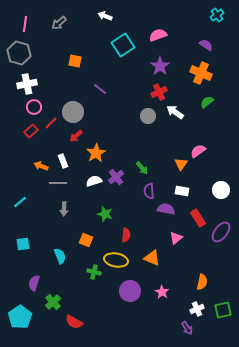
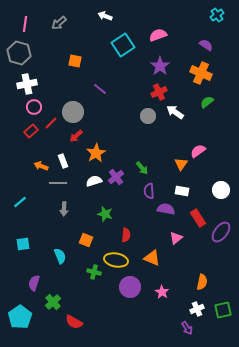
purple circle at (130, 291): moved 4 px up
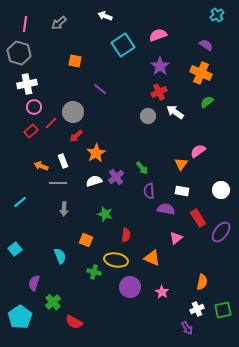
cyan square at (23, 244): moved 8 px left, 5 px down; rotated 32 degrees counterclockwise
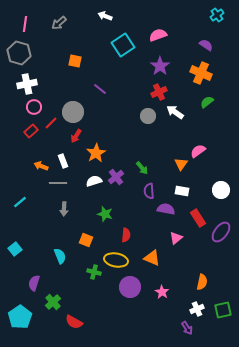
red arrow at (76, 136): rotated 16 degrees counterclockwise
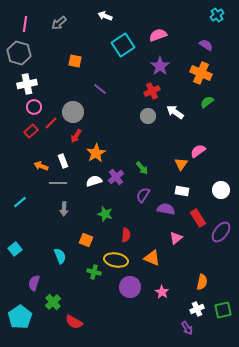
red cross at (159, 92): moved 7 px left, 1 px up
purple semicircle at (149, 191): moved 6 px left, 4 px down; rotated 35 degrees clockwise
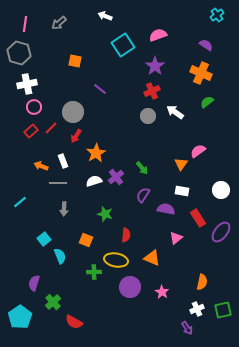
purple star at (160, 66): moved 5 px left
red line at (51, 123): moved 5 px down
cyan square at (15, 249): moved 29 px right, 10 px up
green cross at (94, 272): rotated 16 degrees counterclockwise
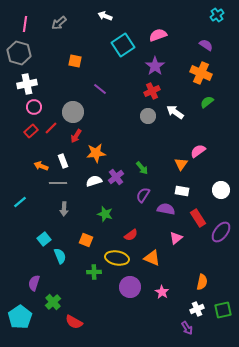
orange star at (96, 153): rotated 24 degrees clockwise
red semicircle at (126, 235): moved 5 px right; rotated 48 degrees clockwise
yellow ellipse at (116, 260): moved 1 px right, 2 px up
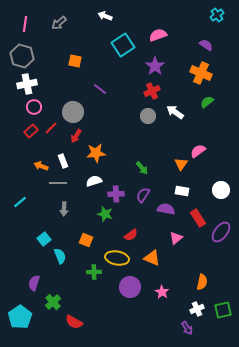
gray hexagon at (19, 53): moved 3 px right, 3 px down
purple cross at (116, 177): moved 17 px down; rotated 35 degrees clockwise
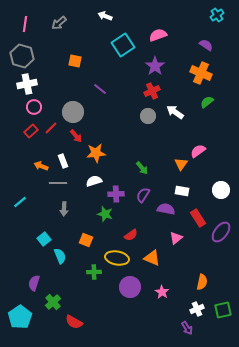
red arrow at (76, 136): rotated 72 degrees counterclockwise
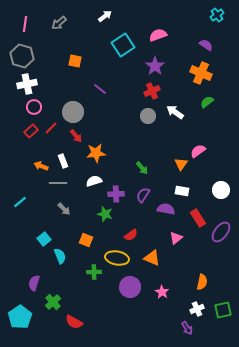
white arrow at (105, 16): rotated 120 degrees clockwise
gray arrow at (64, 209): rotated 48 degrees counterclockwise
